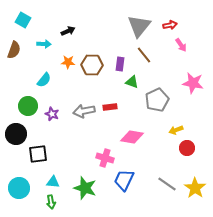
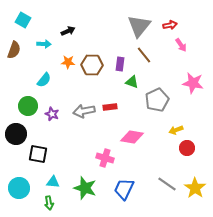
black square: rotated 18 degrees clockwise
blue trapezoid: moved 9 px down
green arrow: moved 2 px left, 1 px down
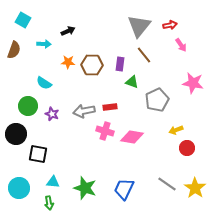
cyan semicircle: moved 3 px down; rotated 84 degrees clockwise
pink cross: moved 27 px up
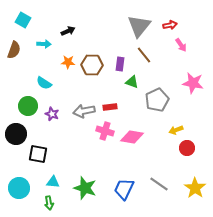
gray line: moved 8 px left
